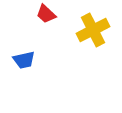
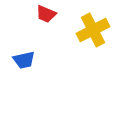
red trapezoid: rotated 20 degrees counterclockwise
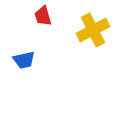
red trapezoid: moved 3 px left, 2 px down; rotated 50 degrees clockwise
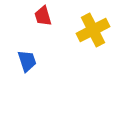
blue trapezoid: moved 3 px right, 1 px down; rotated 95 degrees counterclockwise
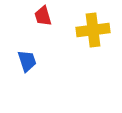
yellow cross: rotated 20 degrees clockwise
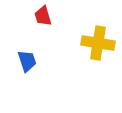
yellow cross: moved 5 px right, 13 px down; rotated 16 degrees clockwise
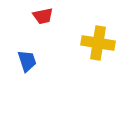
red trapezoid: rotated 85 degrees counterclockwise
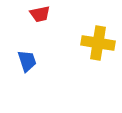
red trapezoid: moved 3 px left, 2 px up
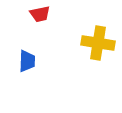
blue trapezoid: rotated 20 degrees clockwise
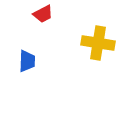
red trapezoid: moved 3 px right; rotated 15 degrees counterclockwise
